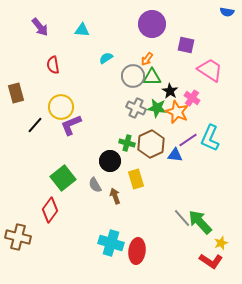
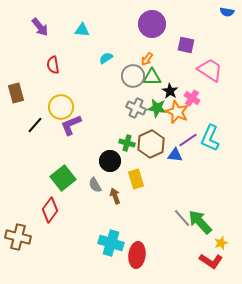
red ellipse: moved 4 px down
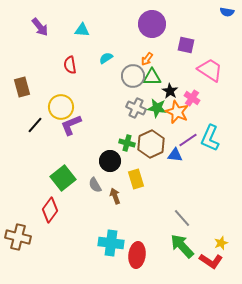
red semicircle: moved 17 px right
brown rectangle: moved 6 px right, 6 px up
green arrow: moved 18 px left, 24 px down
cyan cross: rotated 10 degrees counterclockwise
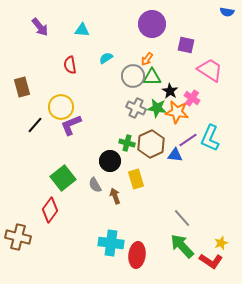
orange star: rotated 15 degrees counterclockwise
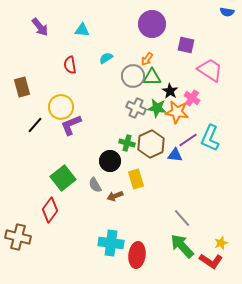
brown arrow: rotated 91 degrees counterclockwise
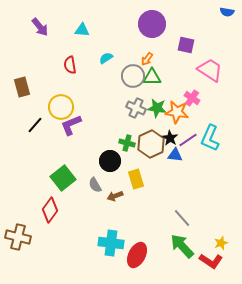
black star: moved 47 px down
red ellipse: rotated 20 degrees clockwise
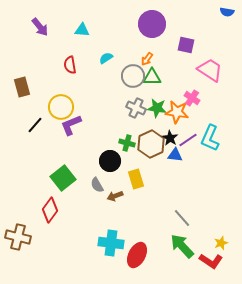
gray semicircle: moved 2 px right
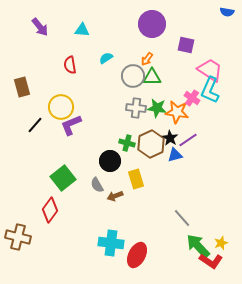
gray cross: rotated 18 degrees counterclockwise
cyan L-shape: moved 48 px up
blue triangle: rotated 21 degrees counterclockwise
green arrow: moved 16 px right
